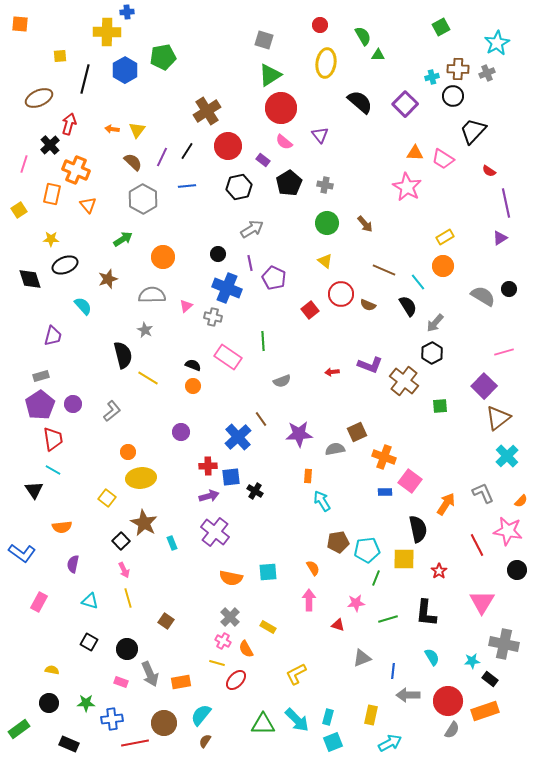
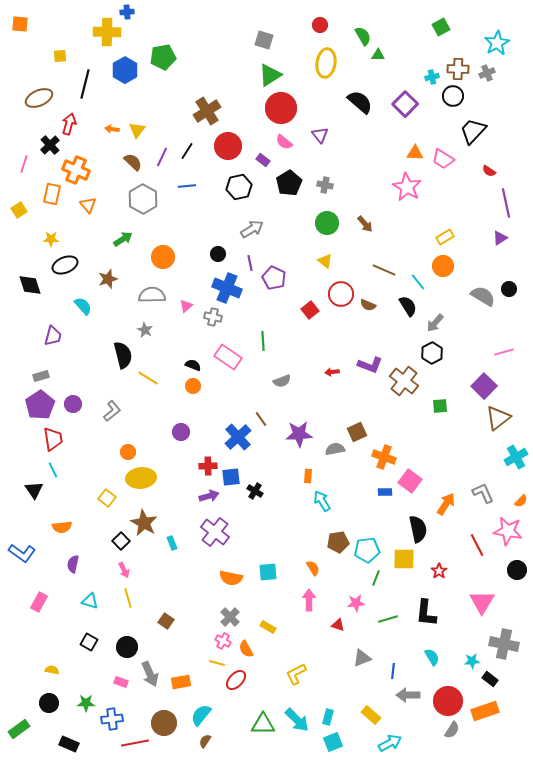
black line at (85, 79): moved 5 px down
black diamond at (30, 279): moved 6 px down
cyan cross at (507, 456): moved 9 px right, 1 px down; rotated 15 degrees clockwise
cyan line at (53, 470): rotated 35 degrees clockwise
black circle at (127, 649): moved 2 px up
yellow rectangle at (371, 715): rotated 60 degrees counterclockwise
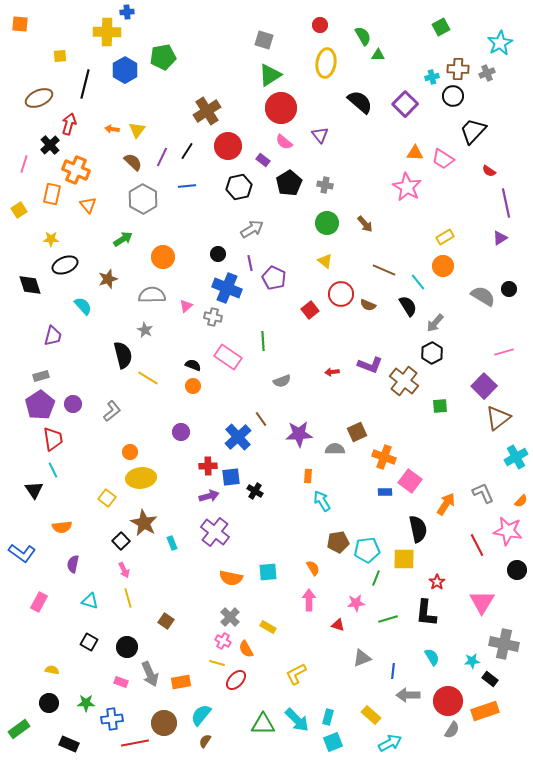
cyan star at (497, 43): moved 3 px right
gray semicircle at (335, 449): rotated 12 degrees clockwise
orange circle at (128, 452): moved 2 px right
red star at (439, 571): moved 2 px left, 11 px down
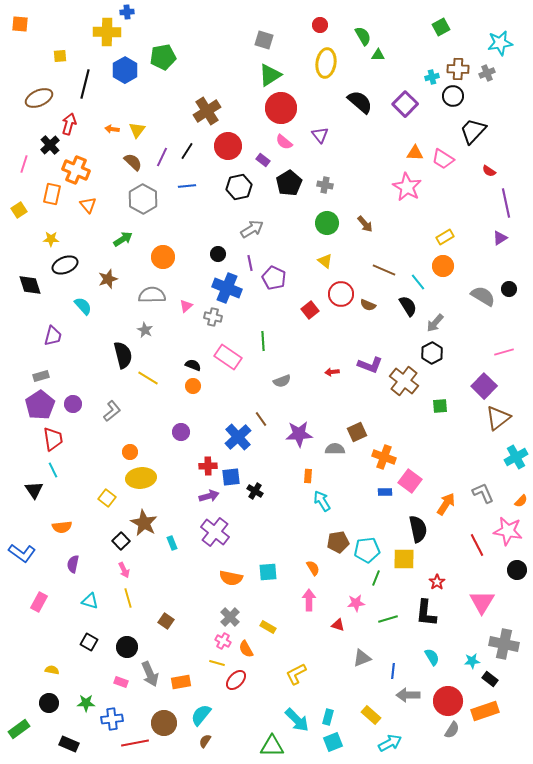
cyan star at (500, 43): rotated 20 degrees clockwise
green triangle at (263, 724): moved 9 px right, 22 px down
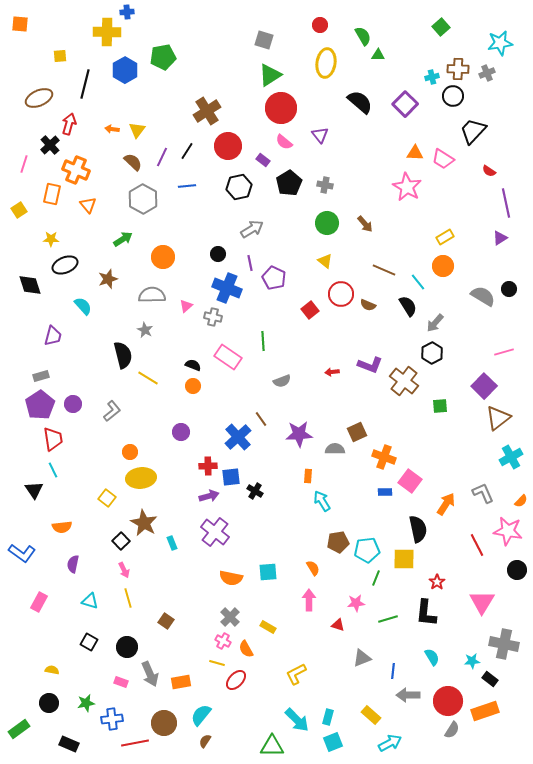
green square at (441, 27): rotated 12 degrees counterclockwise
cyan cross at (516, 457): moved 5 px left
green star at (86, 703): rotated 12 degrees counterclockwise
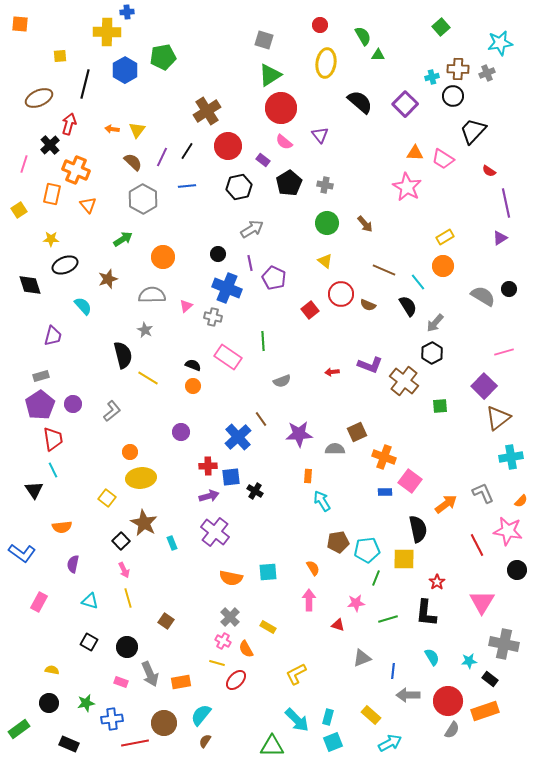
cyan cross at (511, 457): rotated 20 degrees clockwise
orange arrow at (446, 504): rotated 20 degrees clockwise
cyan star at (472, 661): moved 3 px left
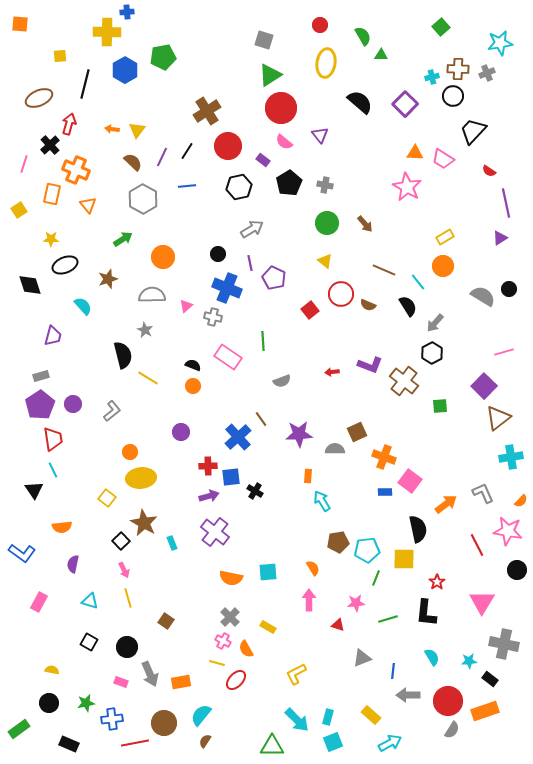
green triangle at (378, 55): moved 3 px right
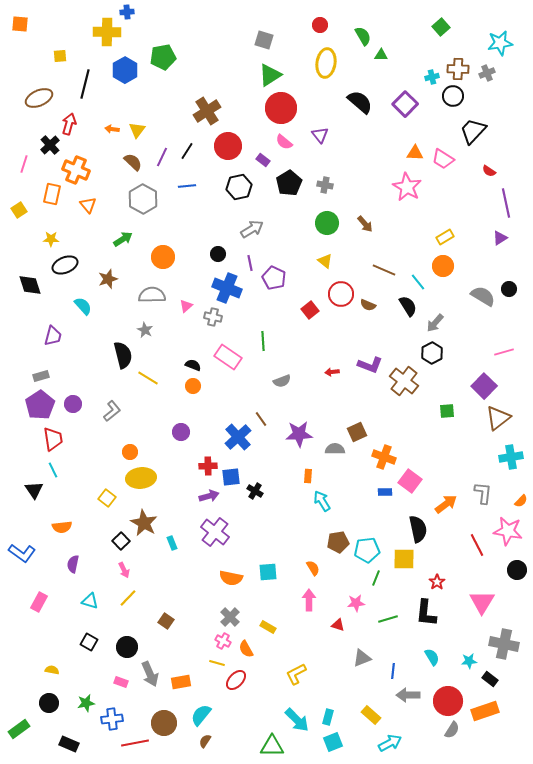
green square at (440, 406): moved 7 px right, 5 px down
gray L-shape at (483, 493): rotated 30 degrees clockwise
yellow line at (128, 598): rotated 60 degrees clockwise
